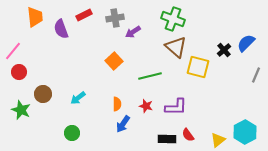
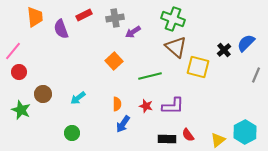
purple L-shape: moved 3 px left, 1 px up
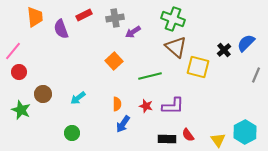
yellow triangle: rotated 28 degrees counterclockwise
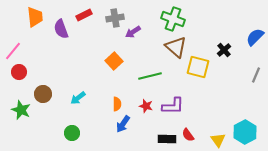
blue semicircle: moved 9 px right, 6 px up
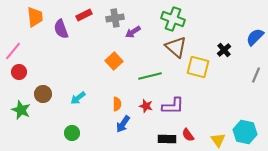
cyan hexagon: rotated 20 degrees counterclockwise
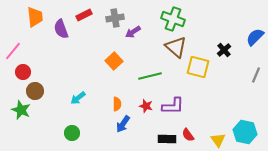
red circle: moved 4 px right
brown circle: moved 8 px left, 3 px up
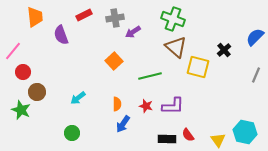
purple semicircle: moved 6 px down
brown circle: moved 2 px right, 1 px down
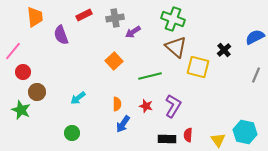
blue semicircle: rotated 18 degrees clockwise
purple L-shape: rotated 60 degrees counterclockwise
red semicircle: rotated 40 degrees clockwise
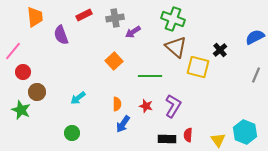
black cross: moved 4 px left
green line: rotated 15 degrees clockwise
cyan hexagon: rotated 10 degrees clockwise
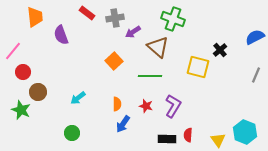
red rectangle: moved 3 px right, 2 px up; rotated 63 degrees clockwise
brown triangle: moved 18 px left
brown circle: moved 1 px right
